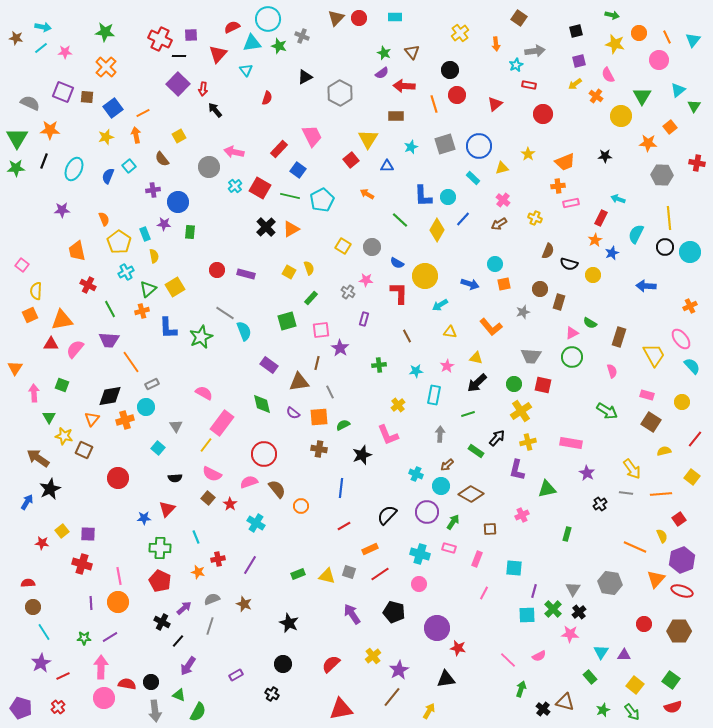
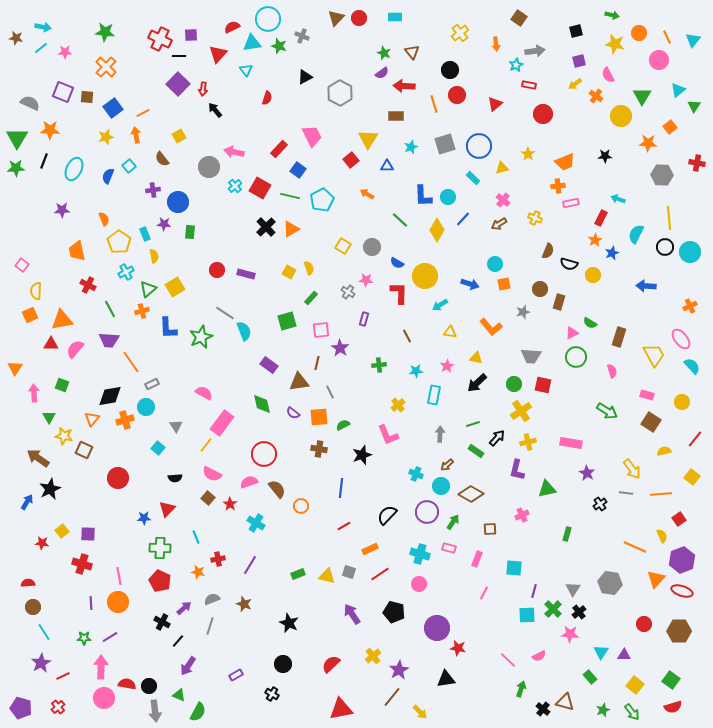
green circle at (572, 357): moved 4 px right
green line at (468, 414): moved 5 px right, 10 px down
black circle at (151, 682): moved 2 px left, 4 px down
yellow arrow at (429, 711): moved 9 px left, 1 px down; rotated 105 degrees clockwise
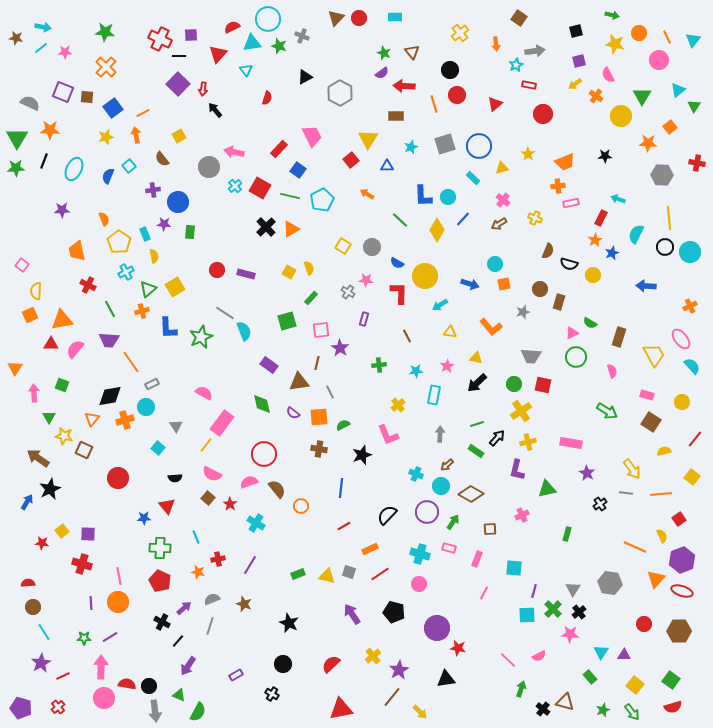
green line at (473, 424): moved 4 px right
red triangle at (167, 509): moved 3 px up; rotated 24 degrees counterclockwise
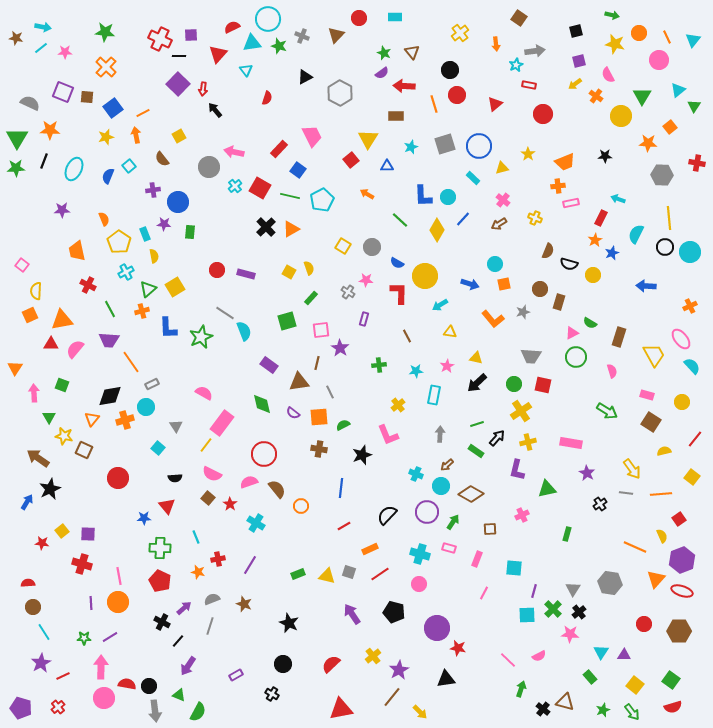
brown triangle at (336, 18): moved 17 px down
orange L-shape at (491, 327): moved 2 px right, 8 px up
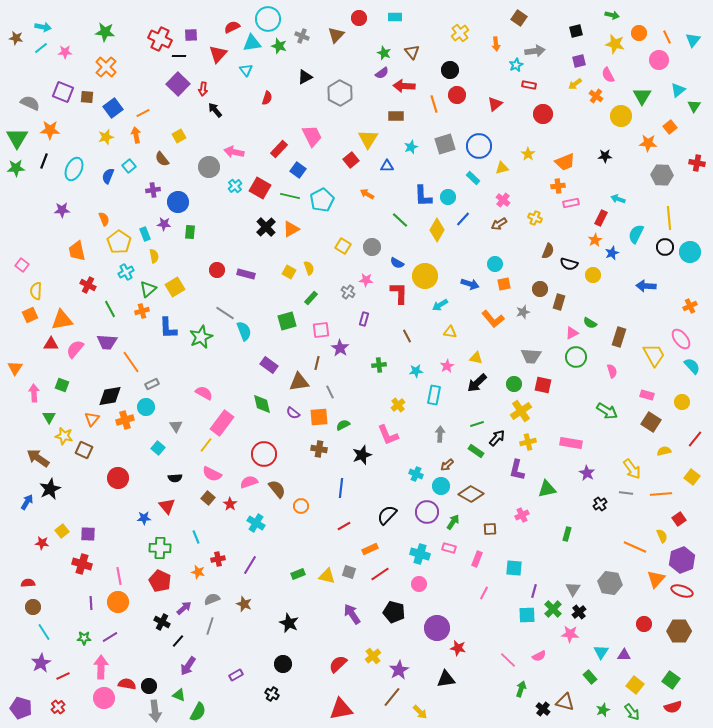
purple trapezoid at (109, 340): moved 2 px left, 2 px down
red semicircle at (331, 664): moved 7 px right
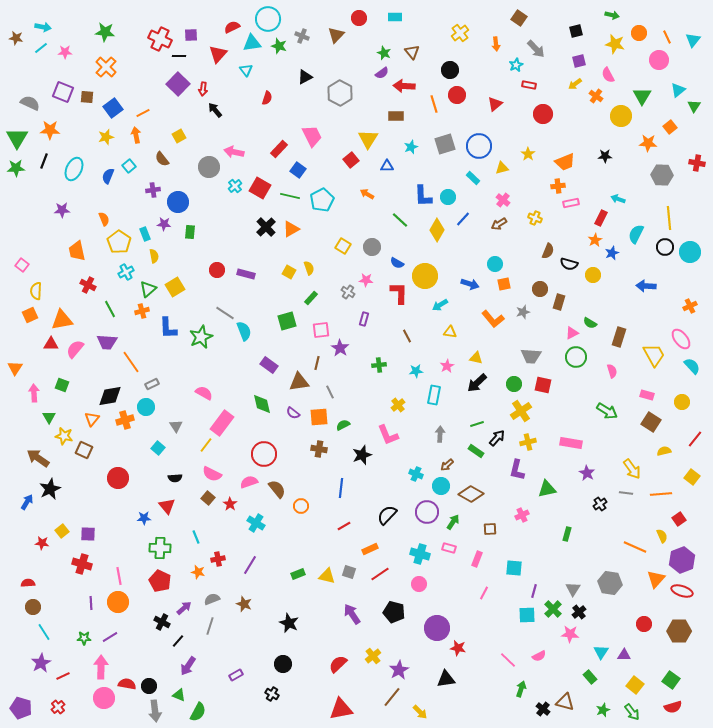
gray arrow at (535, 51): moved 1 px right, 2 px up; rotated 54 degrees clockwise
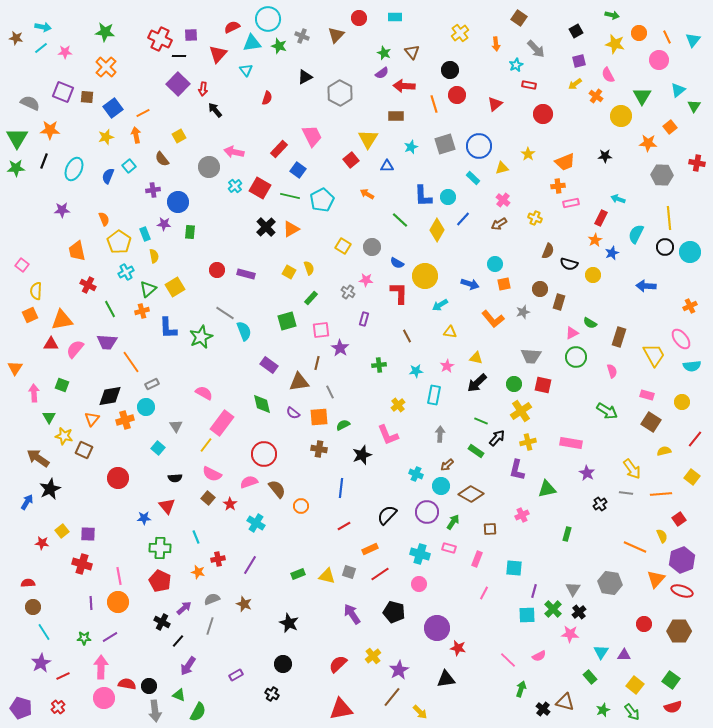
black square at (576, 31): rotated 16 degrees counterclockwise
cyan semicircle at (692, 366): rotated 126 degrees clockwise
green line at (477, 424): moved 4 px right, 3 px up; rotated 40 degrees clockwise
